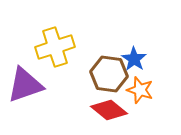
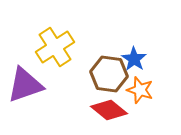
yellow cross: rotated 15 degrees counterclockwise
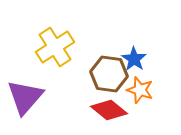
purple triangle: moved 12 px down; rotated 30 degrees counterclockwise
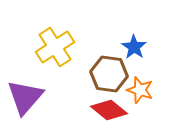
blue star: moved 12 px up
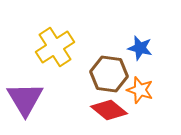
blue star: moved 6 px right, 1 px down; rotated 20 degrees counterclockwise
purple triangle: moved 2 px down; rotated 12 degrees counterclockwise
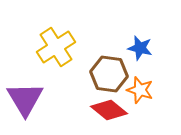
yellow cross: moved 1 px right
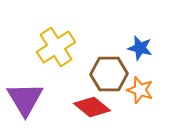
brown hexagon: rotated 9 degrees counterclockwise
red diamond: moved 17 px left, 3 px up
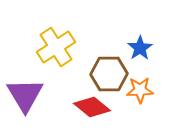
blue star: rotated 25 degrees clockwise
orange star: rotated 20 degrees counterclockwise
purple triangle: moved 4 px up
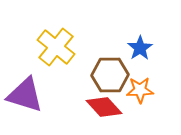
yellow cross: rotated 18 degrees counterclockwise
brown hexagon: moved 1 px right, 1 px down
purple triangle: rotated 42 degrees counterclockwise
red diamond: moved 12 px right; rotated 9 degrees clockwise
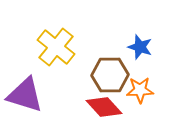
blue star: moved 1 px up; rotated 20 degrees counterclockwise
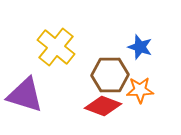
red diamond: moved 1 px left, 1 px up; rotated 27 degrees counterclockwise
